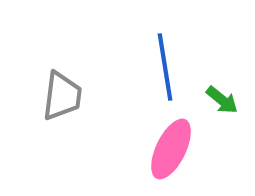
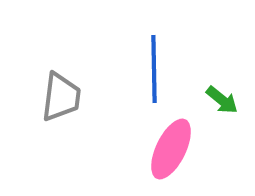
blue line: moved 11 px left, 2 px down; rotated 8 degrees clockwise
gray trapezoid: moved 1 px left, 1 px down
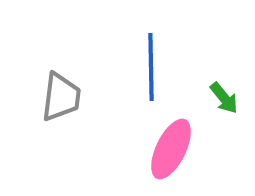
blue line: moved 3 px left, 2 px up
green arrow: moved 2 px right, 2 px up; rotated 12 degrees clockwise
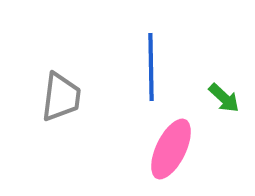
green arrow: rotated 8 degrees counterclockwise
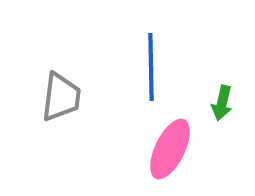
green arrow: moved 2 px left, 5 px down; rotated 60 degrees clockwise
pink ellipse: moved 1 px left
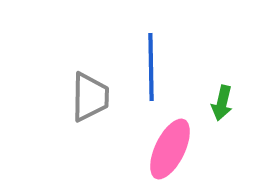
gray trapezoid: moved 29 px right; rotated 6 degrees counterclockwise
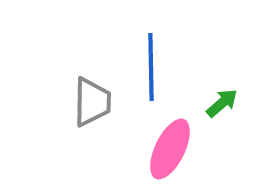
gray trapezoid: moved 2 px right, 5 px down
green arrow: rotated 144 degrees counterclockwise
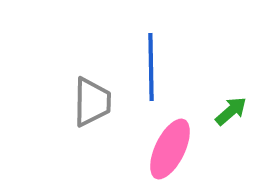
green arrow: moved 9 px right, 8 px down
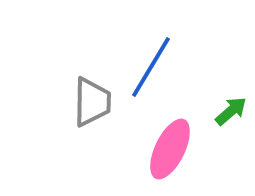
blue line: rotated 32 degrees clockwise
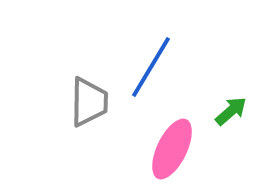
gray trapezoid: moved 3 px left
pink ellipse: moved 2 px right
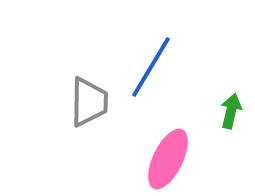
green arrow: rotated 36 degrees counterclockwise
pink ellipse: moved 4 px left, 10 px down
